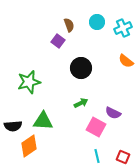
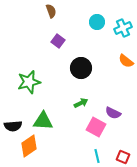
brown semicircle: moved 18 px left, 14 px up
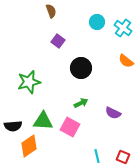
cyan cross: rotated 30 degrees counterclockwise
pink square: moved 26 px left
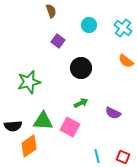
cyan circle: moved 8 px left, 3 px down
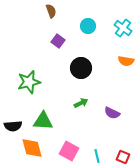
cyan circle: moved 1 px left, 1 px down
orange semicircle: rotated 28 degrees counterclockwise
purple semicircle: moved 1 px left
pink square: moved 1 px left, 24 px down
orange diamond: moved 3 px right, 2 px down; rotated 70 degrees counterclockwise
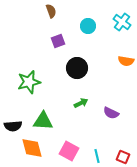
cyan cross: moved 1 px left, 6 px up
purple square: rotated 32 degrees clockwise
black circle: moved 4 px left
purple semicircle: moved 1 px left
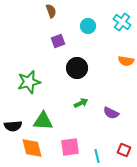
pink square: moved 1 px right, 4 px up; rotated 36 degrees counterclockwise
red square: moved 1 px right, 7 px up
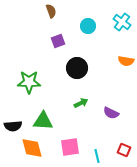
green star: rotated 15 degrees clockwise
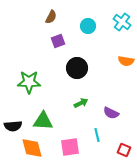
brown semicircle: moved 6 px down; rotated 48 degrees clockwise
cyan line: moved 21 px up
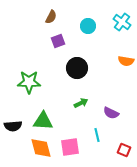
orange diamond: moved 9 px right
